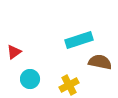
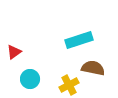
brown semicircle: moved 7 px left, 6 px down
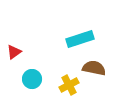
cyan rectangle: moved 1 px right, 1 px up
brown semicircle: moved 1 px right
cyan circle: moved 2 px right
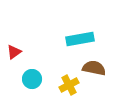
cyan rectangle: rotated 8 degrees clockwise
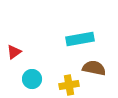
yellow cross: rotated 18 degrees clockwise
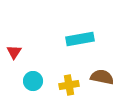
red triangle: rotated 21 degrees counterclockwise
brown semicircle: moved 8 px right, 9 px down
cyan circle: moved 1 px right, 2 px down
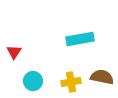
yellow cross: moved 2 px right, 3 px up
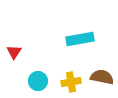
cyan circle: moved 5 px right
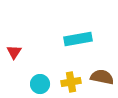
cyan rectangle: moved 2 px left
cyan circle: moved 2 px right, 3 px down
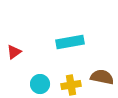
cyan rectangle: moved 8 px left, 3 px down
red triangle: rotated 21 degrees clockwise
yellow cross: moved 3 px down
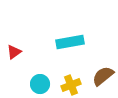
brown semicircle: moved 1 px right, 1 px up; rotated 50 degrees counterclockwise
yellow cross: rotated 12 degrees counterclockwise
